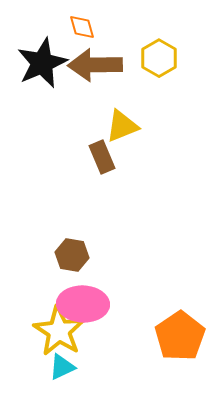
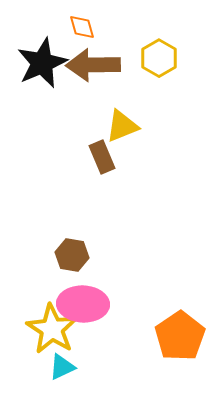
brown arrow: moved 2 px left
yellow star: moved 7 px left, 2 px up
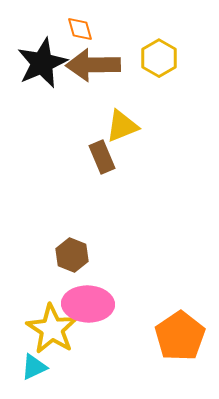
orange diamond: moved 2 px left, 2 px down
brown hexagon: rotated 12 degrees clockwise
pink ellipse: moved 5 px right
cyan triangle: moved 28 px left
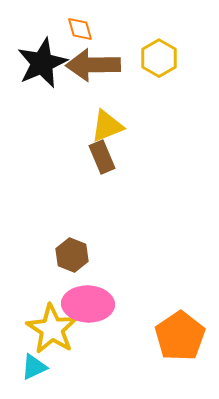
yellow triangle: moved 15 px left
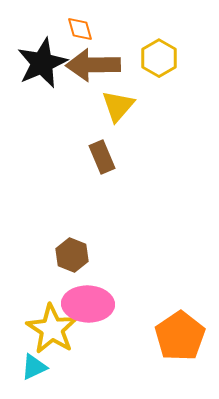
yellow triangle: moved 11 px right, 20 px up; rotated 27 degrees counterclockwise
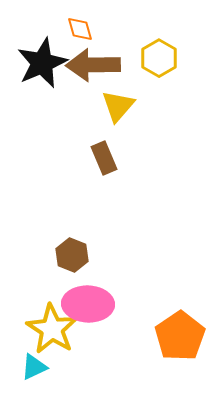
brown rectangle: moved 2 px right, 1 px down
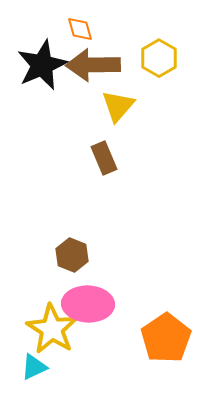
black star: moved 2 px down
orange pentagon: moved 14 px left, 2 px down
